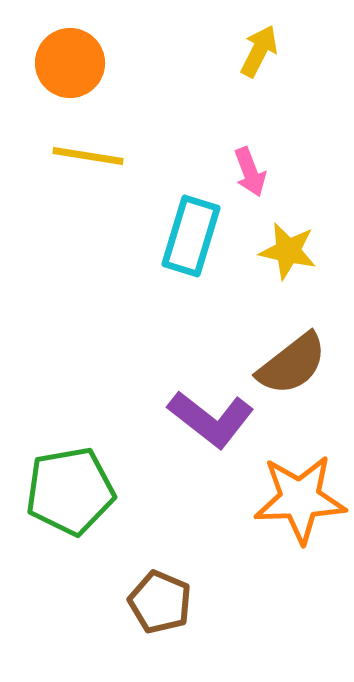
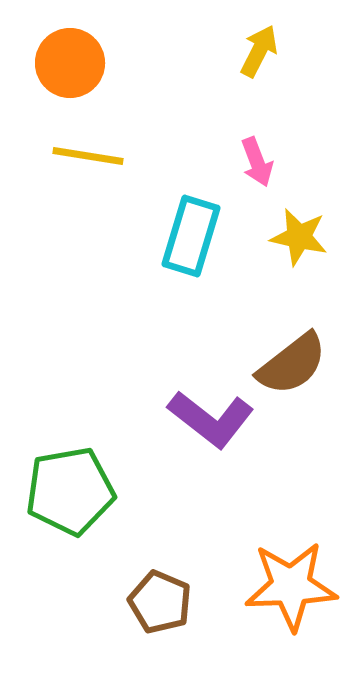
pink arrow: moved 7 px right, 10 px up
yellow star: moved 11 px right, 14 px up
orange star: moved 9 px left, 87 px down
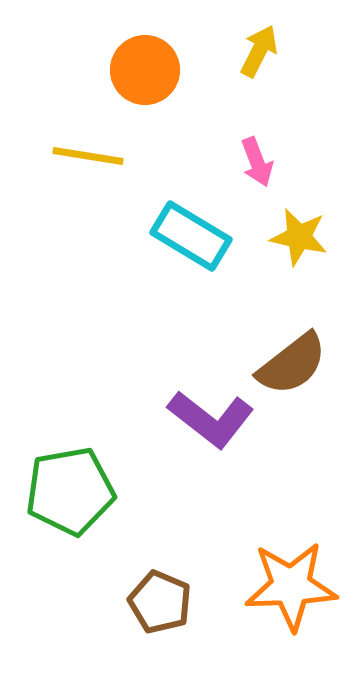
orange circle: moved 75 px right, 7 px down
cyan rectangle: rotated 76 degrees counterclockwise
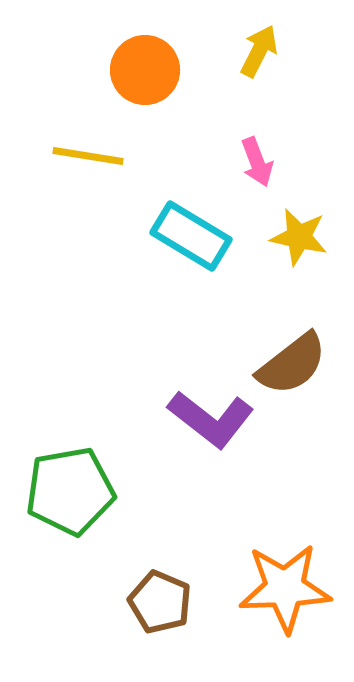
orange star: moved 6 px left, 2 px down
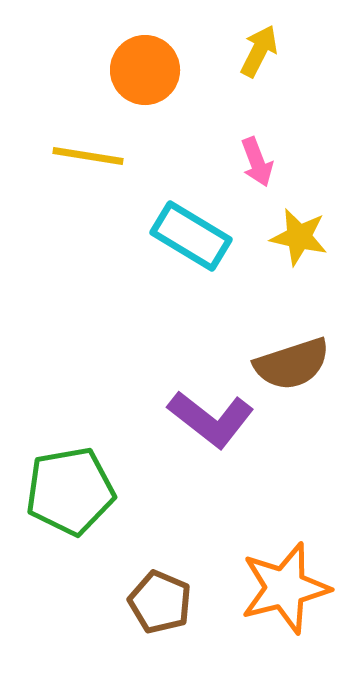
brown semicircle: rotated 20 degrees clockwise
orange star: rotated 12 degrees counterclockwise
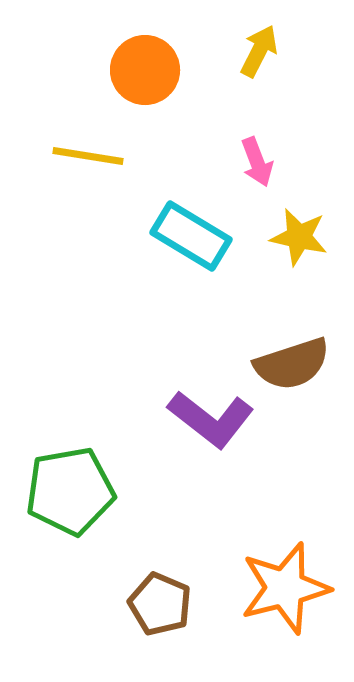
brown pentagon: moved 2 px down
